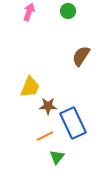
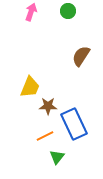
pink arrow: moved 2 px right
blue rectangle: moved 1 px right, 1 px down
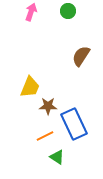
green triangle: rotated 35 degrees counterclockwise
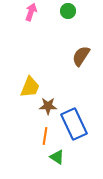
orange line: rotated 54 degrees counterclockwise
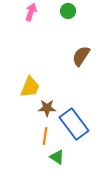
brown star: moved 1 px left, 2 px down
blue rectangle: rotated 12 degrees counterclockwise
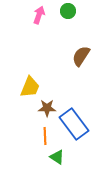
pink arrow: moved 8 px right, 3 px down
orange line: rotated 12 degrees counterclockwise
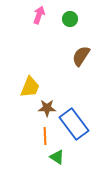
green circle: moved 2 px right, 8 px down
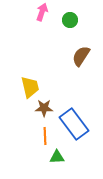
pink arrow: moved 3 px right, 3 px up
green circle: moved 1 px down
yellow trapezoid: rotated 35 degrees counterclockwise
brown star: moved 3 px left
green triangle: rotated 35 degrees counterclockwise
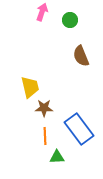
brown semicircle: rotated 55 degrees counterclockwise
blue rectangle: moved 5 px right, 5 px down
